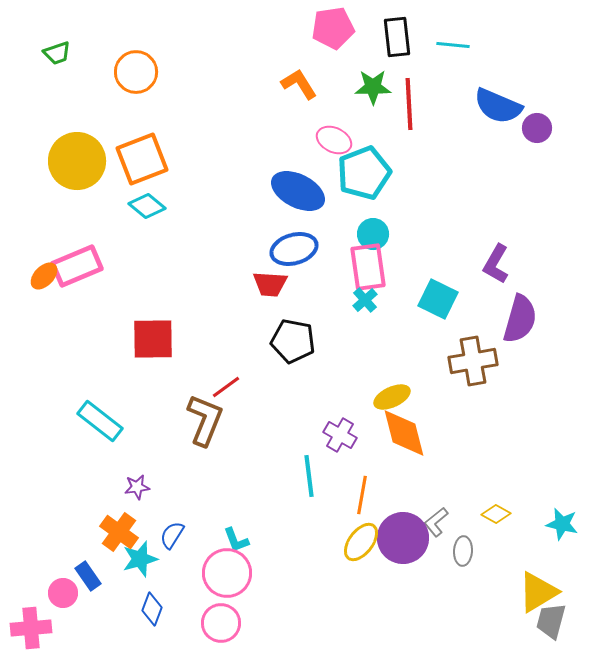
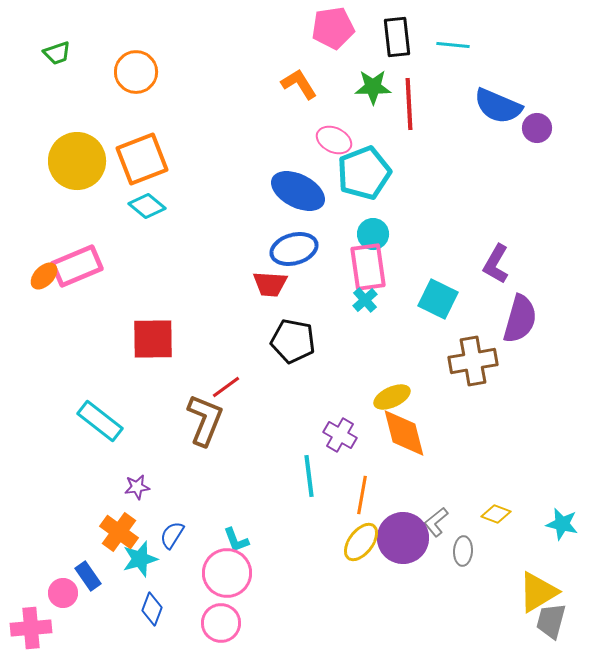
yellow diamond at (496, 514): rotated 8 degrees counterclockwise
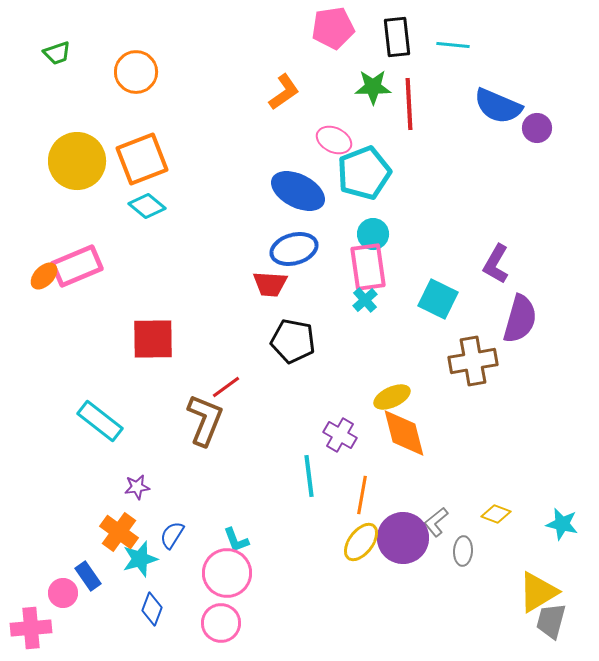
orange L-shape at (299, 84): moved 15 px left, 8 px down; rotated 87 degrees clockwise
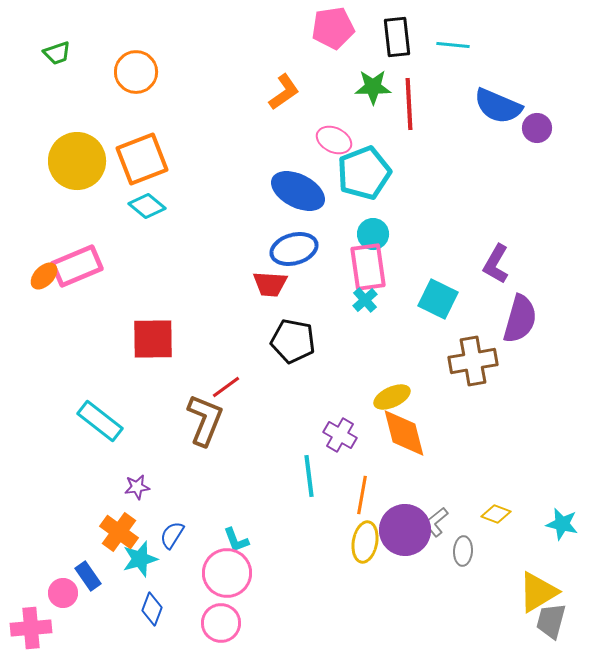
purple circle at (403, 538): moved 2 px right, 8 px up
yellow ellipse at (361, 542): moved 4 px right; rotated 27 degrees counterclockwise
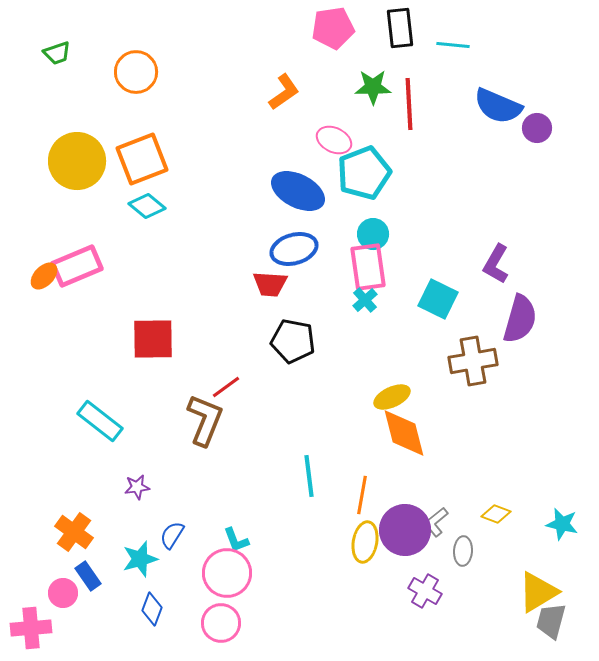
black rectangle at (397, 37): moved 3 px right, 9 px up
purple cross at (340, 435): moved 85 px right, 156 px down
orange cross at (119, 532): moved 45 px left
